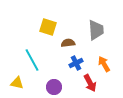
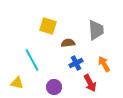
yellow square: moved 1 px up
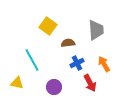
yellow square: rotated 18 degrees clockwise
blue cross: moved 1 px right
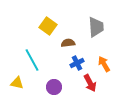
gray trapezoid: moved 3 px up
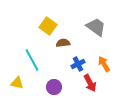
gray trapezoid: rotated 50 degrees counterclockwise
brown semicircle: moved 5 px left
blue cross: moved 1 px right, 1 px down
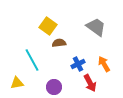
brown semicircle: moved 4 px left
yellow triangle: rotated 24 degrees counterclockwise
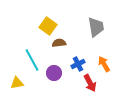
gray trapezoid: rotated 45 degrees clockwise
purple circle: moved 14 px up
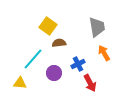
gray trapezoid: moved 1 px right
cyan line: moved 1 px right, 1 px up; rotated 70 degrees clockwise
orange arrow: moved 11 px up
yellow triangle: moved 3 px right; rotated 16 degrees clockwise
